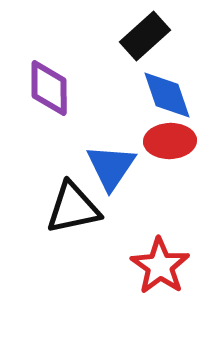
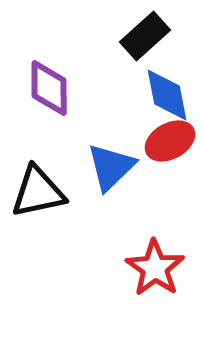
blue diamond: rotated 8 degrees clockwise
red ellipse: rotated 27 degrees counterclockwise
blue triangle: rotated 12 degrees clockwise
black triangle: moved 35 px left, 16 px up
red star: moved 5 px left, 2 px down
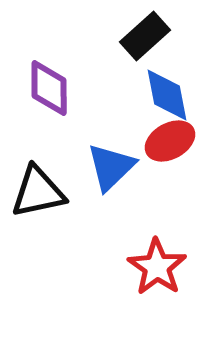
red star: moved 2 px right, 1 px up
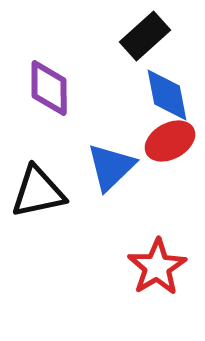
red star: rotated 6 degrees clockwise
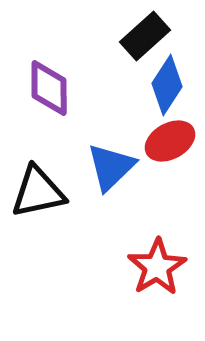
blue diamond: moved 10 px up; rotated 44 degrees clockwise
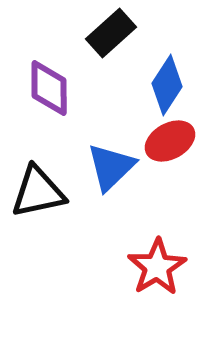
black rectangle: moved 34 px left, 3 px up
